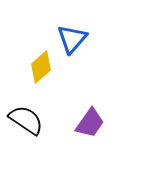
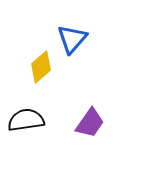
black semicircle: rotated 42 degrees counterclockwise
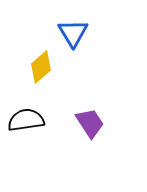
blue triangle: moved 1 px right, 6 px up; rotated 12 degrees counterclockwise
purple trapezoid: rotated 68 degrees counterclockwise
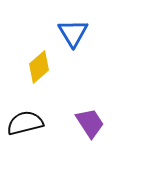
yellow diamond: moved 2 px left
black semicircle: moved 1 px left, 3 px down; rotated 6 degrees counterclockwise
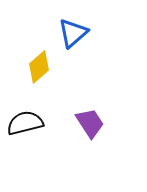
blue triangle: rotated 20 degrees clockwise
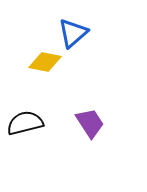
yellow diamond: moved 6 px right, 5 px up; rotated 52 degrees clockwise
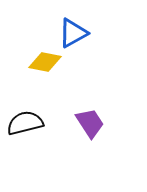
blue triangle: rotated 12 degrees clockwise
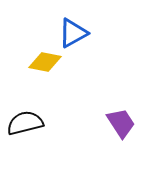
purple trapezoid: moved 31 px right
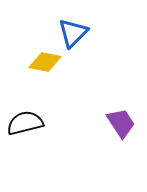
blue triangle: rotated 16 degrees counterclockwise
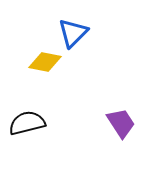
black semicircle: moved 2 px right
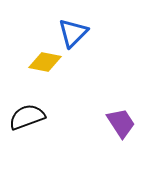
black semicircle: moved 6 px up; rotated 6 degrees counterclockwise
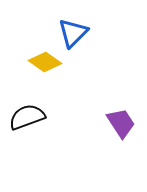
yellow diamond: rotated 24 degrees clockwise
